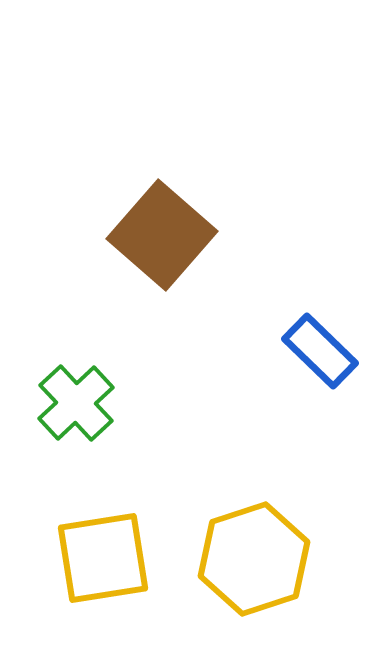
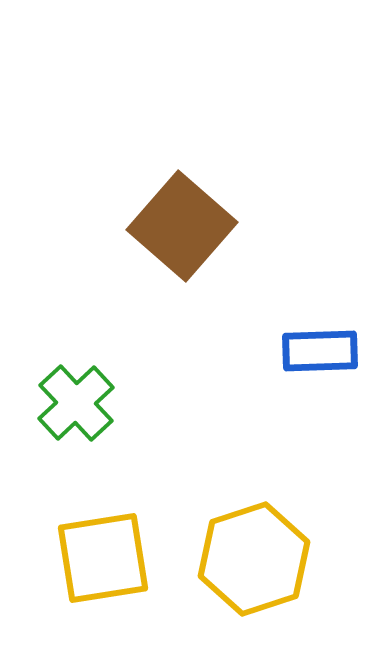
brown square: moved 20 px right, 9 px up
blue rectangle: rotated 46 degrees counterclockwise
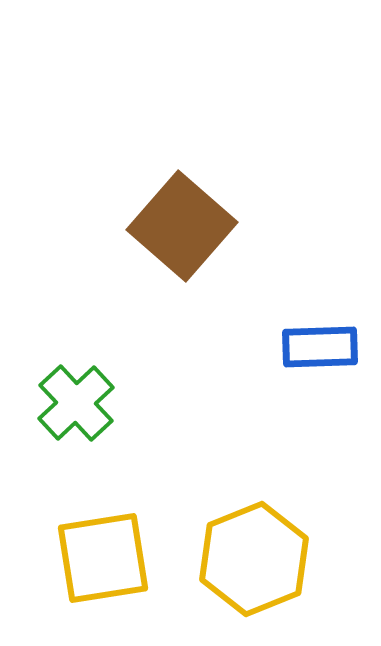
blue rectangle: moved 4 px up
yellow hexagon: rotated 4 degrees counterclockwise
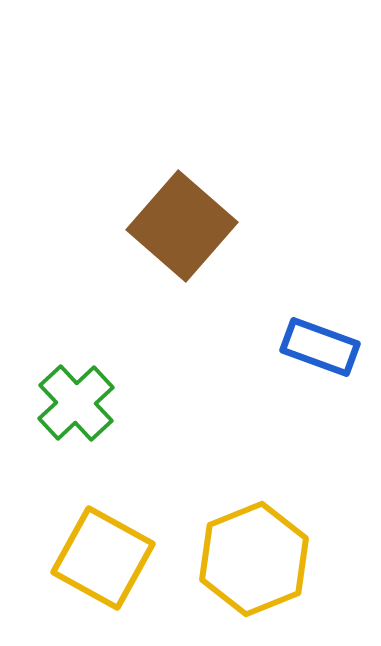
blue rectangle: rotated 22 degrees clockwise
yellow square: rotated 38 degrees clockwise
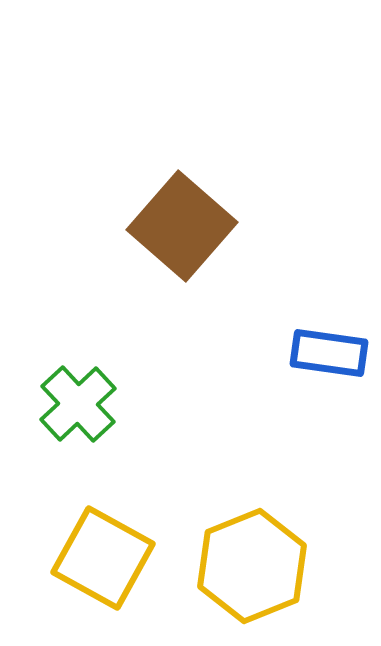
blue rectangle: moved 9 px right, 6 px down; rotated 12 degrees counterclockwise
green cross: moved 2 px right, 1 px down
yellow hexagon: moved 2 px left, 7 px down
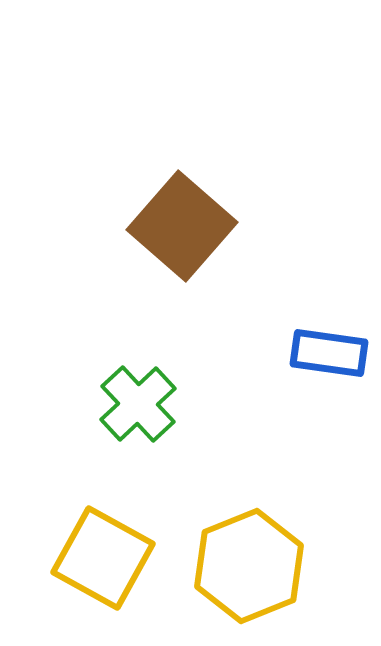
green cross: moved 60 px right
yellow hexagon: moved 3 px left
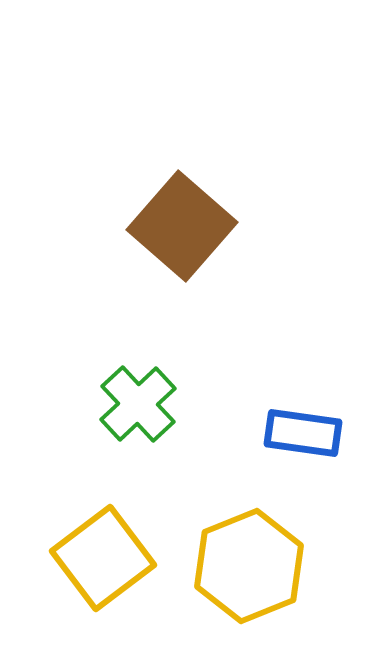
blue rectangle: moved 26 px left, 80 px down
yellow square: rotated 24 degrees clockwise
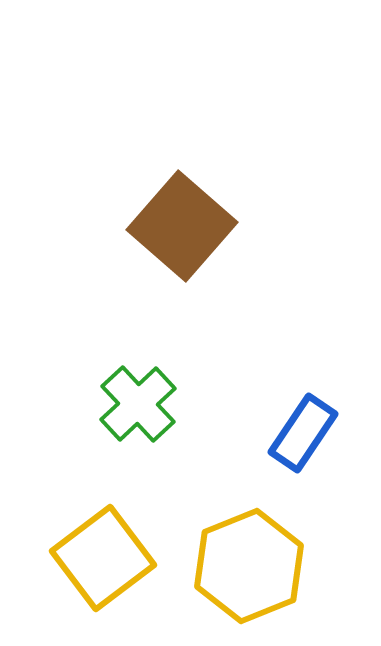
blue rectangle: rotated 64 degrees counterclockwise
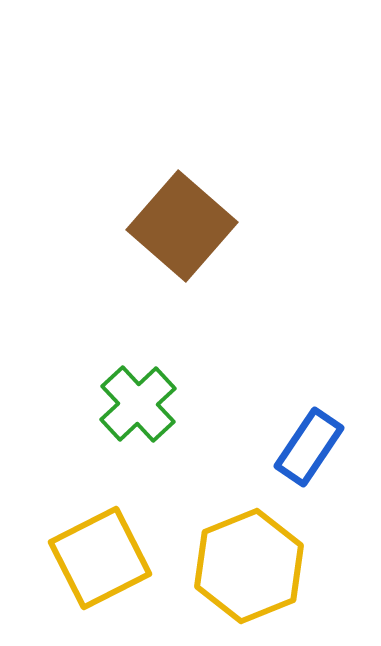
blue rectangle: moved 6 px right, 14 px down
yellow square: moved 3 px left; rotated 10 degrees clockwise
